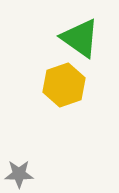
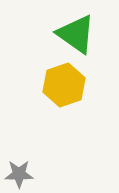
green triangle: moved 4 px left, 4 px up
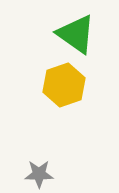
gray star: moved 20 px right
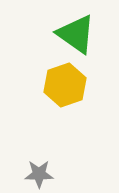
yellow hexagon: moved 1 px right
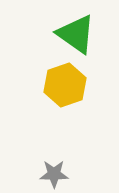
gray star: moved 15 px right
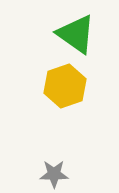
yellow hexagon: moved 1 px down
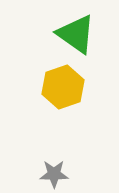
yellow hexagon: moved 2 px left, 1 px down
